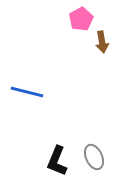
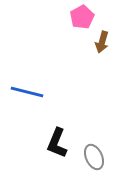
pink pentagon: moved 1 px right, 2 px up
brown arrow: rotated 25 degrees clockwise
black L-shape: moved 18 px up
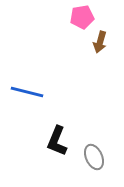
pink pentagon: rotated 20 degrees clockwise
brown arrow: moved 2 px left
black L-shape: moved 2 px up
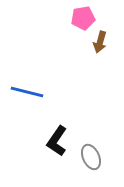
pink pentagon: moved 1 px right, 1 px down
black L-shape: rotated 12 degrees clockwise
gray ellipse: moved 3 px left
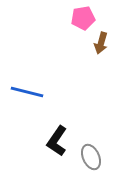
brown arrow: moved 1 px right, 1 px down
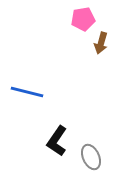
pink pentagon: moved 1 px down
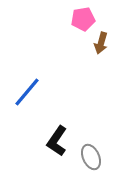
blue line: rotated 64 degrees counterclockwise
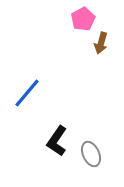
pink pentagon: rotated 20 degrees counterclockwise
blue line: moved 1 px down
gray ellipse: moved 3 px up
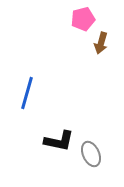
pink pentagon: rotated 15 degrees clockwise
blue line: rotated 24 degrees counterclockwise
black L-shape: moved 2 px right; rotated 112 degrees counterclockwise
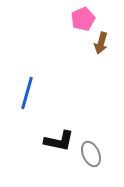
pink pentagon: rotated 10 degrees counterclockwise
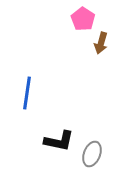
pink pentagon: rotated 15 degrees counterclockwise
blue line: rotated 8 degrees counterclockwise
gray ellipse: moved 1 px right; rotated 45 degrees clockwise
